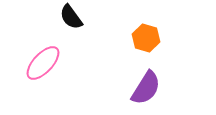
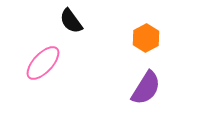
black semicircle: moved 4 px down
orange hexagon: rotated 16 degrees clockwise
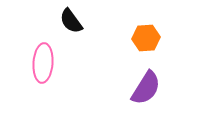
orange hexagon: rotated 24 degrees clockwise
pink ellipse: rotated 39 degrees counterclockwise
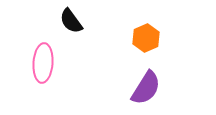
orange hexagon: rotated 20 degrees counterclockwise
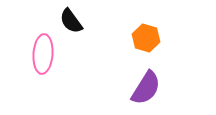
orange hexagon: rotated 20 degrees counterclockwise
pink ellipse: moved 9 px up
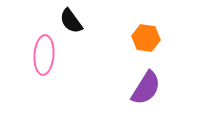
orange hexagon: rotated 8 degrees counterclockwise
pink ellipse: moved 1 px right, 1 px down
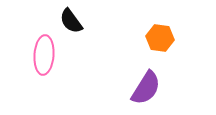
orange hexagon: moved 14 px right
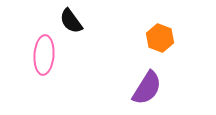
orange hexagon: rotated 12 degrees clockwise
purple semicircle: moved 1 px right
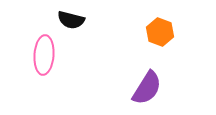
black semicircle: moved 1 px up; rotated 40 degrees counterclockwise
orange hexagon: moved 6 px up
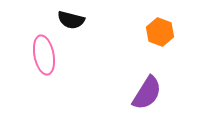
pink ellipse: rotated 15 degrees counterclockwise
purple semicircle: moved 5 px down
